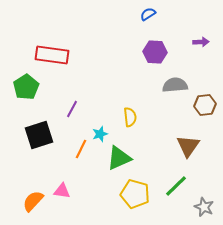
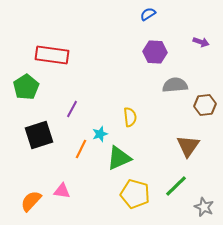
purple arrow: rotated 21 degrees clockwise
orange semicircle: moved 2 px left
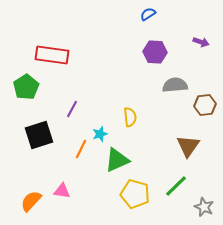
green triangle: moved 2 px left, 2 px down
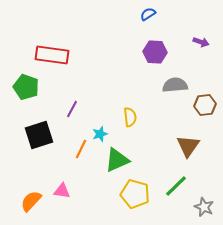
green pentagon: rotated 20 degrees counterclockwise
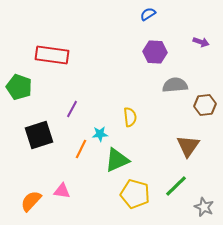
green pentagon: moved 7 px left
cyan star: rotated 14 degrees clockwise
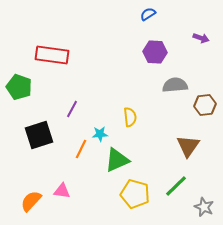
purple arrow: moved 4 px up
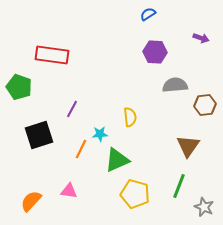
green line: moved 3 px right; rotated 25 degrees counterclockwise
pink triangle: moved 7 px right
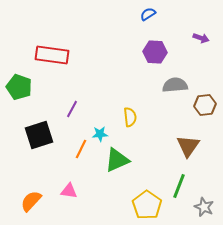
yellow pentagon: moved 12 px right, 11 px down; rotated 20 degrees clockwise
